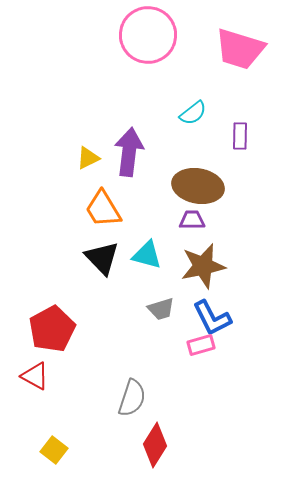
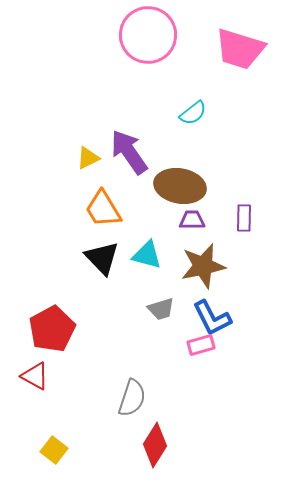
purple rectangle: moved 4 px right, 82 px down
purple arrow: rotated 42 degrees counterclockwise
brown ellipse: moved 18 px left
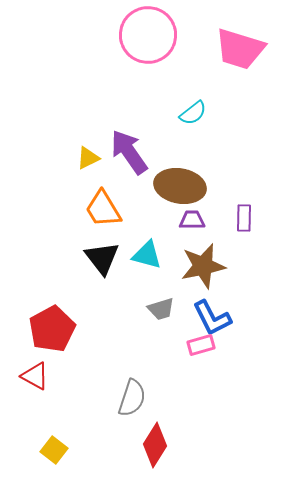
black triangle: rotated 6 degrees clockwise
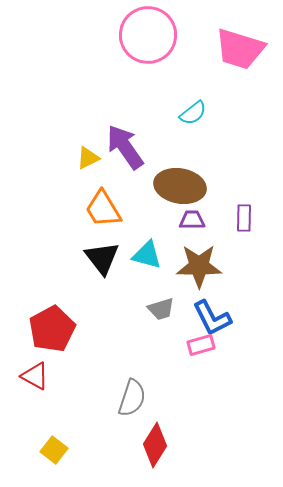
purple arrow: moved 4 px left, 5 px up
brown star: moved 4 px left; rotated 12 degrees clockwise
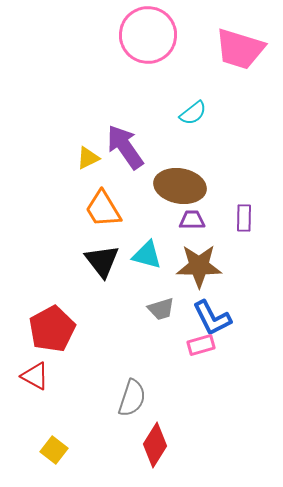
black triangle: moved 3 px down
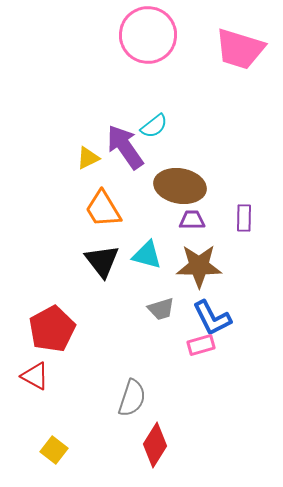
cyan semicircle: moved 39 px left, 13 px down
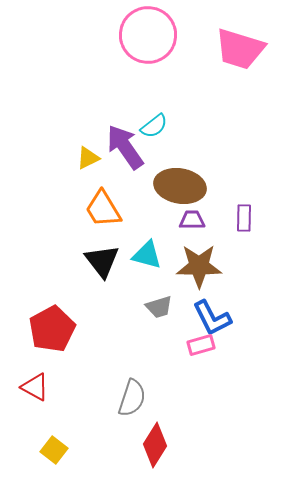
gray trapezoid: moved 2 px left, 2 px up
red triangle: moved 11 px down
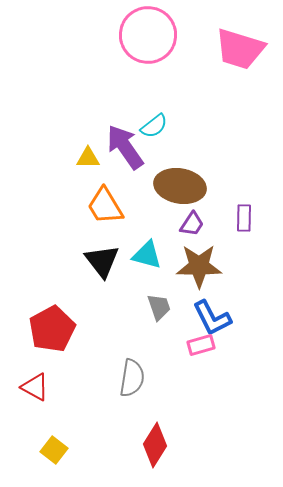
yellow triangle: rotated 25 degrees clockwise
orange trapezoid: moved 2 px right, 3 px up
purple trapezoid: moved 4 px down; rotated 124 degrees clockwise
gray trapezoid: rotated 92 degrees counterclockwise
gray semicircle: moved 20 px up; rotated 9 degrees counterclockwise
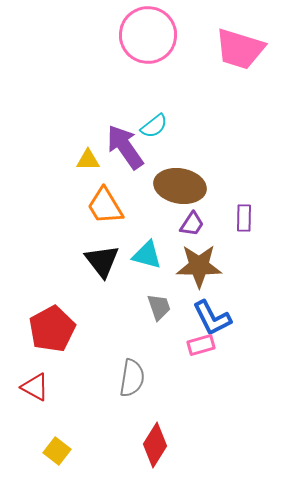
yellow triangle: moved 2 px down
yellow square: moved 3 px right, 1 px down
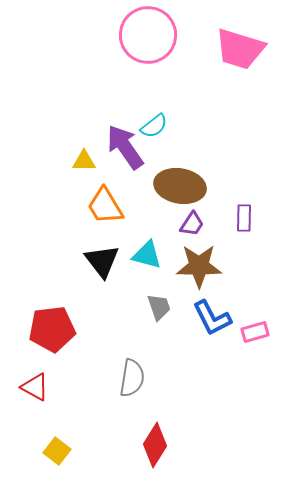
yellow triangle: moved 4 px left, 1 px down
red pentagon: rotated 21 degrees clockwise
pink rectangle: moved 54 px right, 13 px up
